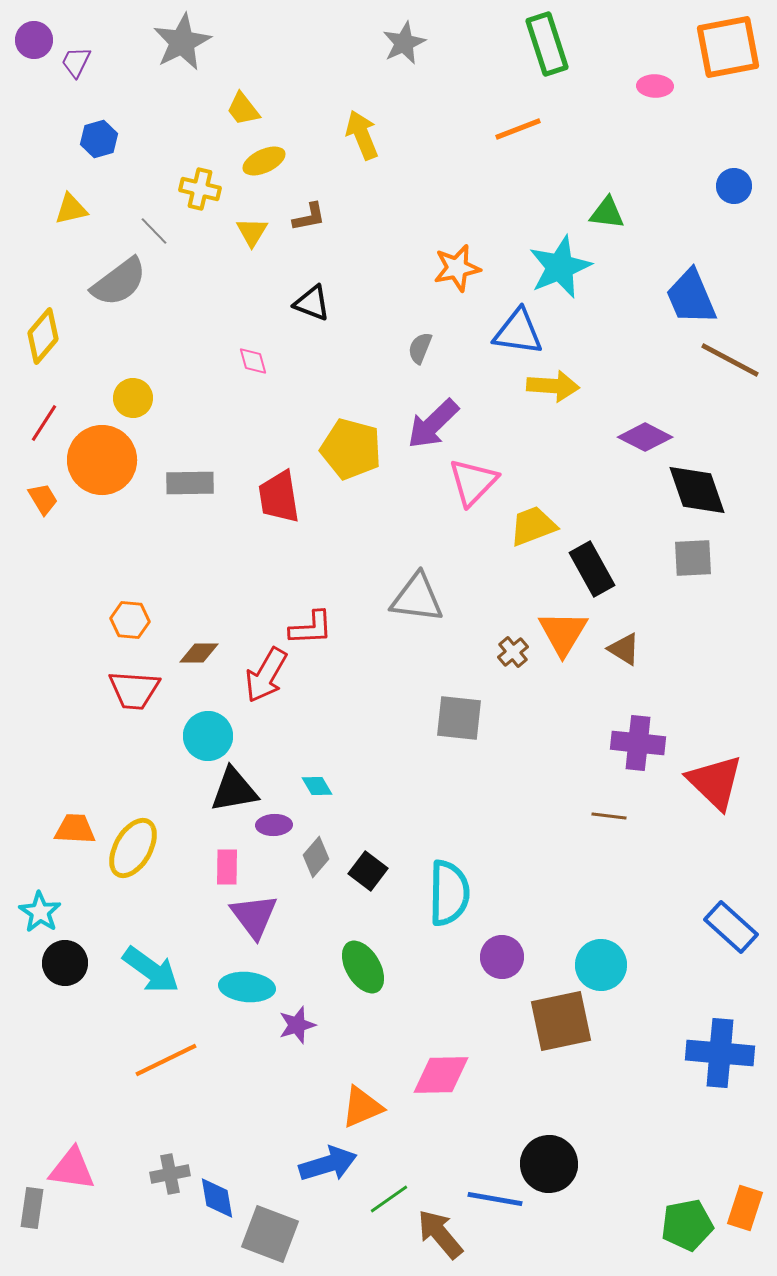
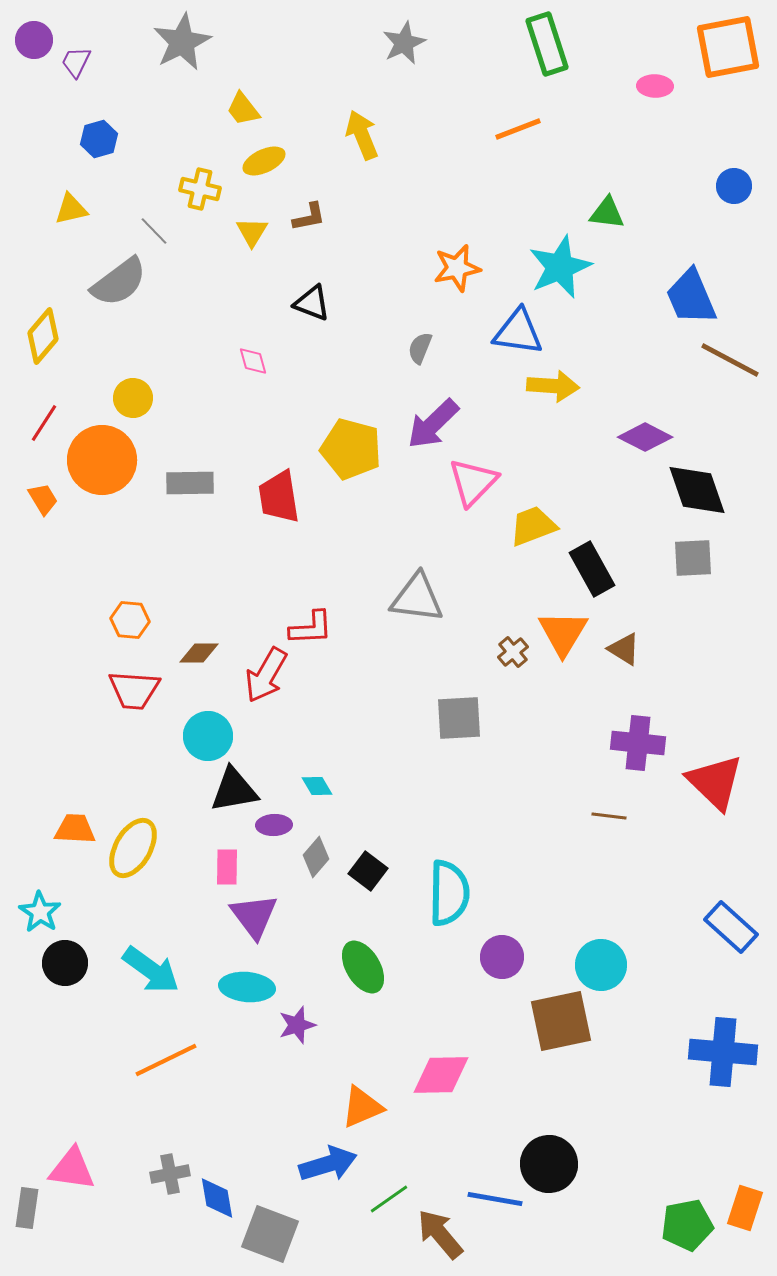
gray square at (459, 718): rotated 9 degrees counterclockwise
blue cross at (720, 1053): moved 3 px right, 1 px up
gray rectangle at (32, 1208): moved 5 px left
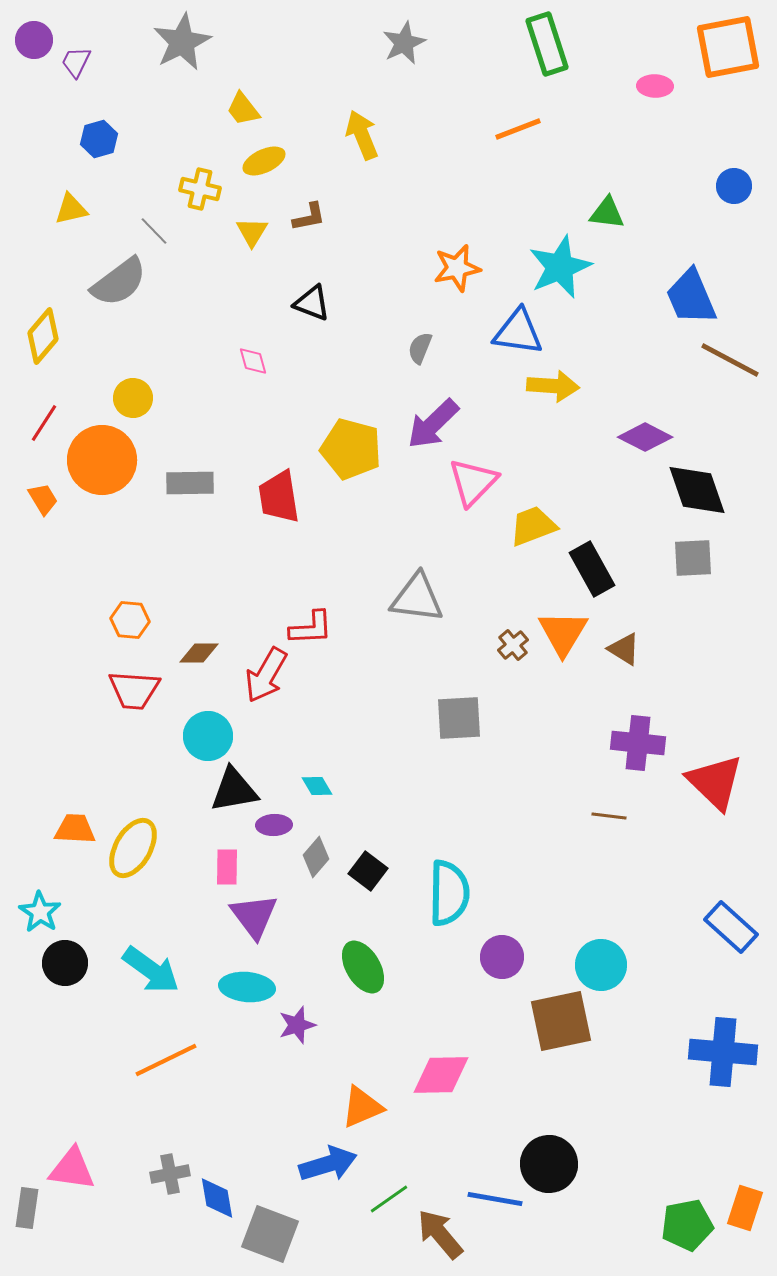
brown cross at (513, 652): moved 7 px up
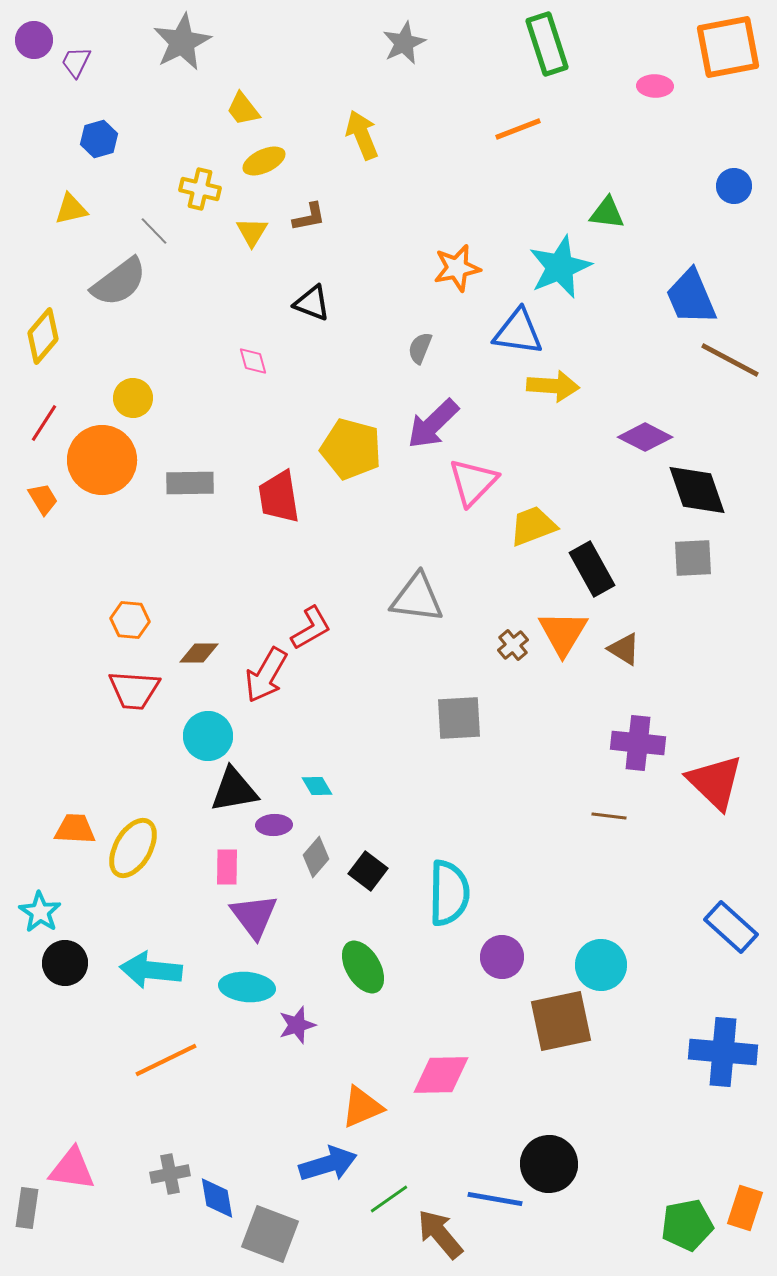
red L-shape at (311, 628): rotated 27 degrees counterclockwise
cyan arrow at (151, 970): rotated 150 degrees clockwise
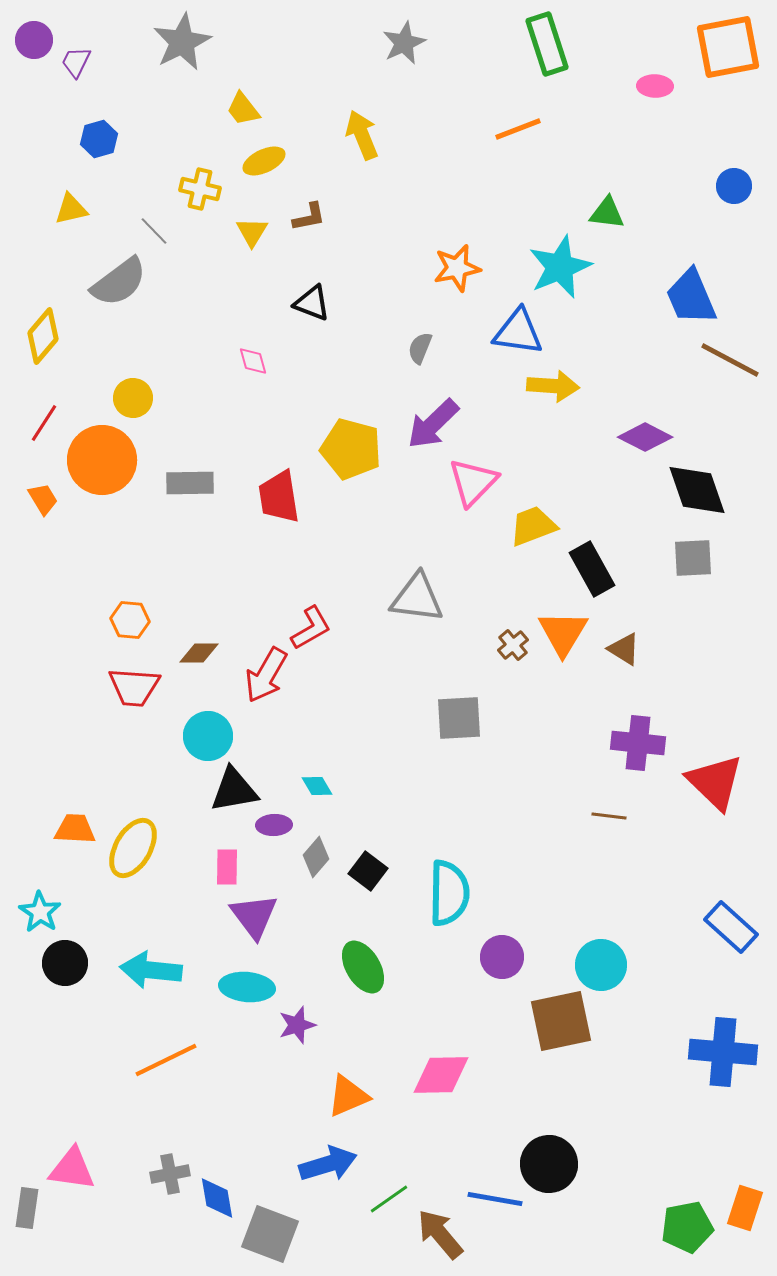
red trapezoid at (134, 690): moved 3 px up
orange triangle at (362, 1107): moved 14 px left, 11 px up
green pentagon at (687, 1225): moved 2 px down
